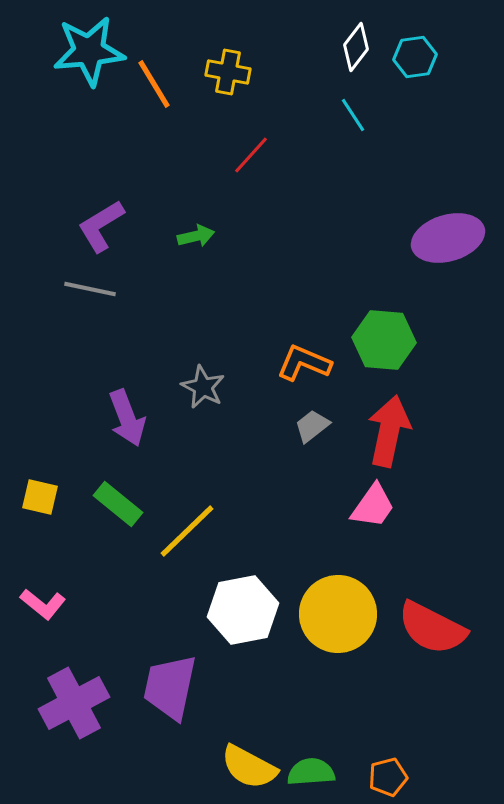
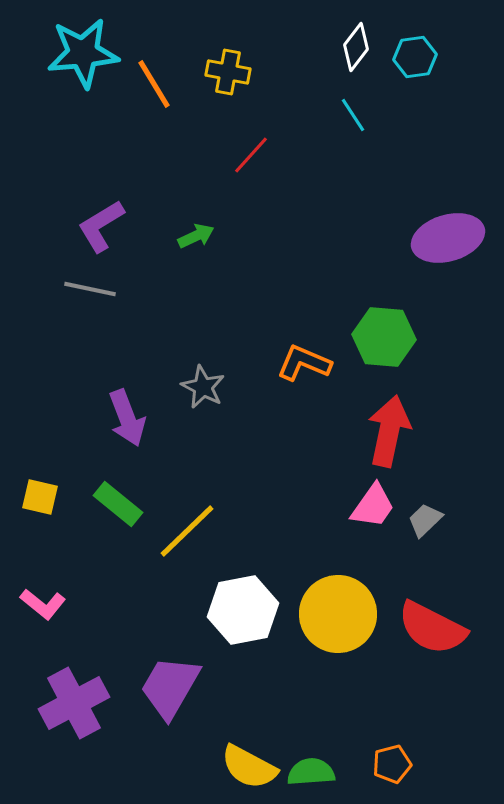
cyan star: moved 6 px left, 2 px down
green arrow: rotated 12 degrees counterclockwise
green hexagon: moved 3 px up
gray trapezoid: moved 113 px right, 94 px down; rotated 6 degrees counterclockwise
purple trapezoid: rotated 18 degrees clockwise
orange pentagon: moved 4 px right, 13 px up
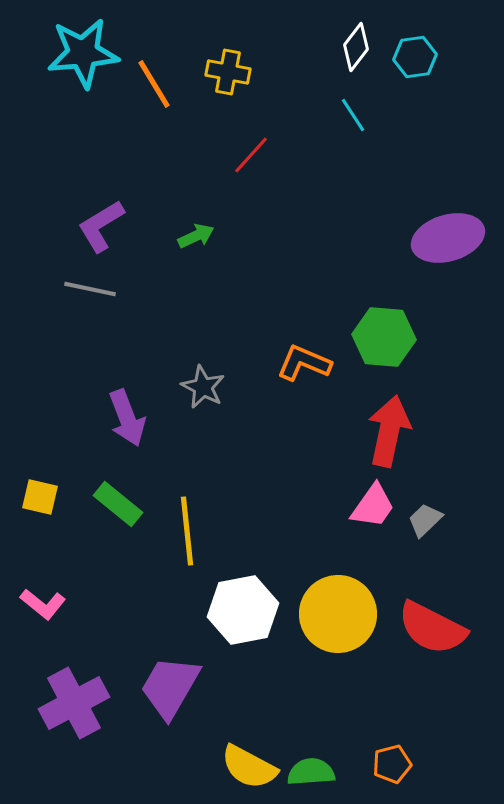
yellow line: rotated 52 degrees counterclockwise
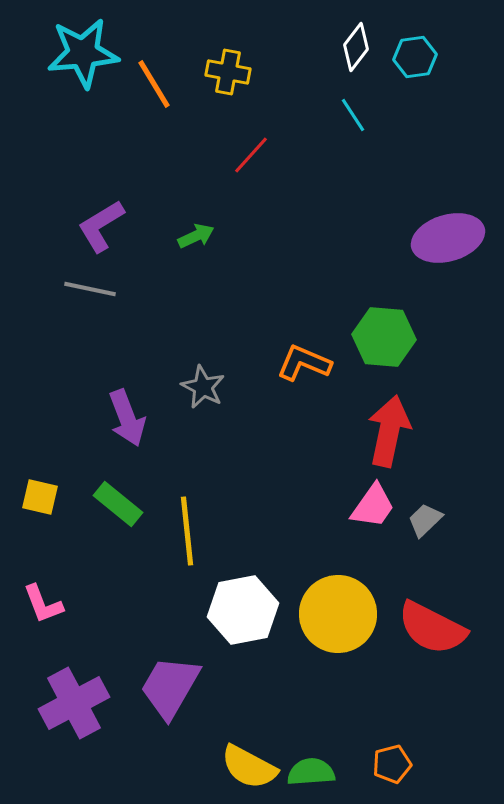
pink L-shape: rotated 30 degrees clockwise
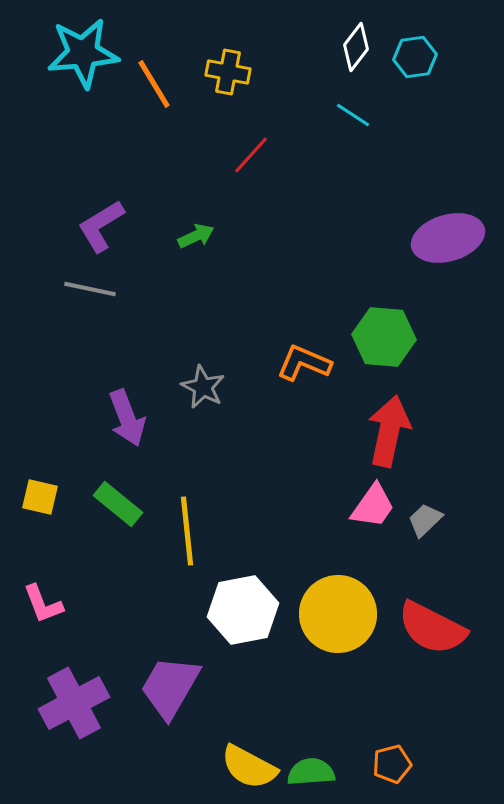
cyan line: rotated 24 degrees counterclockwise
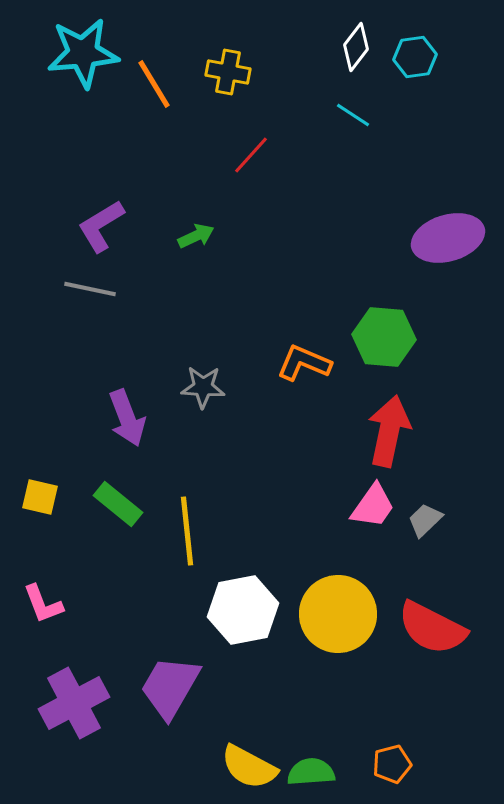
gray star: rotated 24 degrees counterclockwise
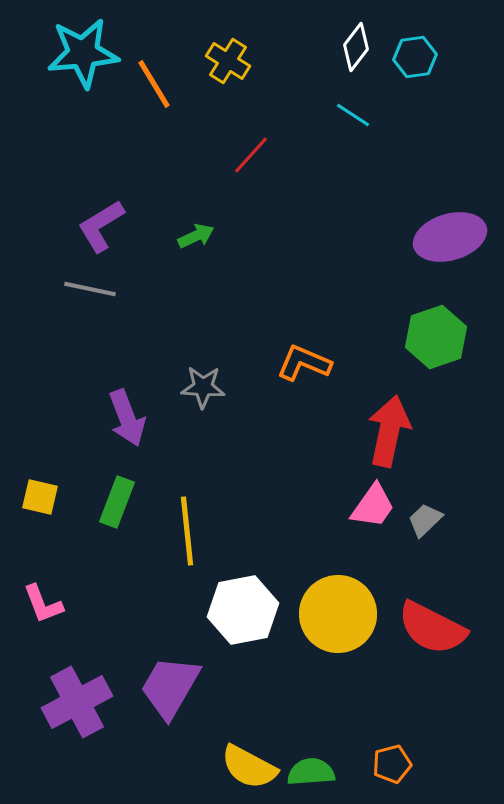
yellow cross: moved 11 px up; rotated 21 degrees clockwise
purple ellipse: moved 2 px right, 1 px up
green hexagon: moved 52 px right; rotated 24 degrees counterclockwise
green rectangle: moved 1 px left, 2 px up; rotated 72 degrees clockwise
purple cross: moved 3 px right, 1 px up
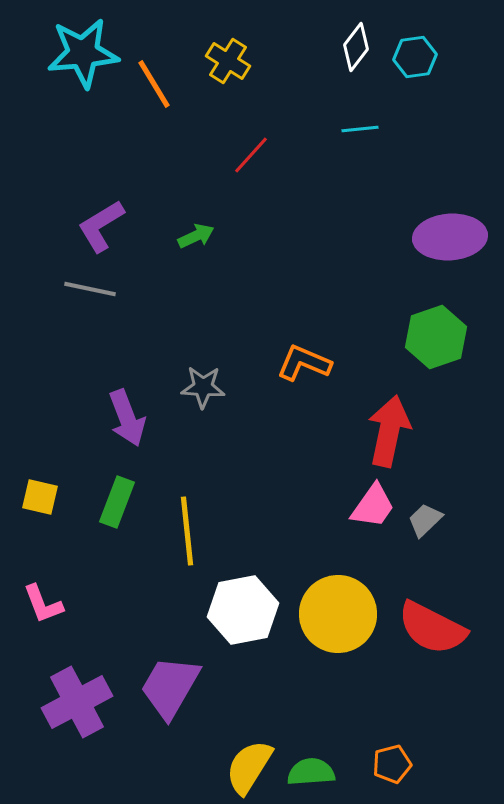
cyan line: moved 7 px right, 14 px down; rotated 39 degrees counterclockwise
purple ellipse: rotated 12 degrees clockwise
yellow semicircle: rotated 94 degrees clockwise
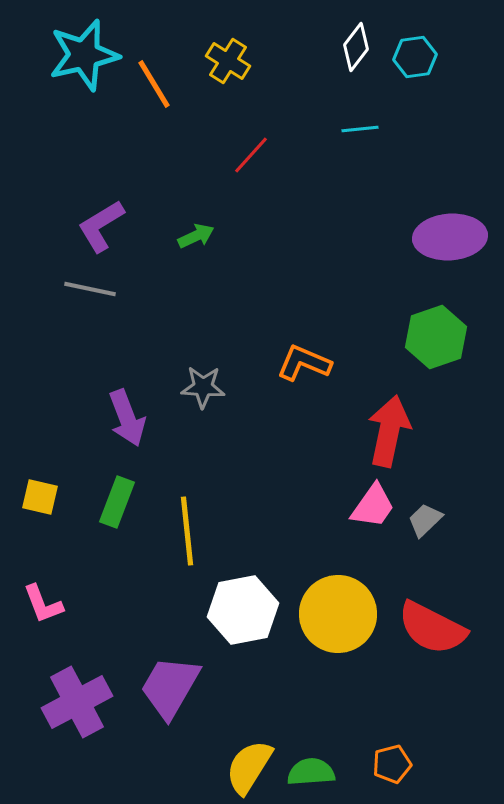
cyan star: moved 1 px right, 2 px down; rotated 8 degrees counterclockwise
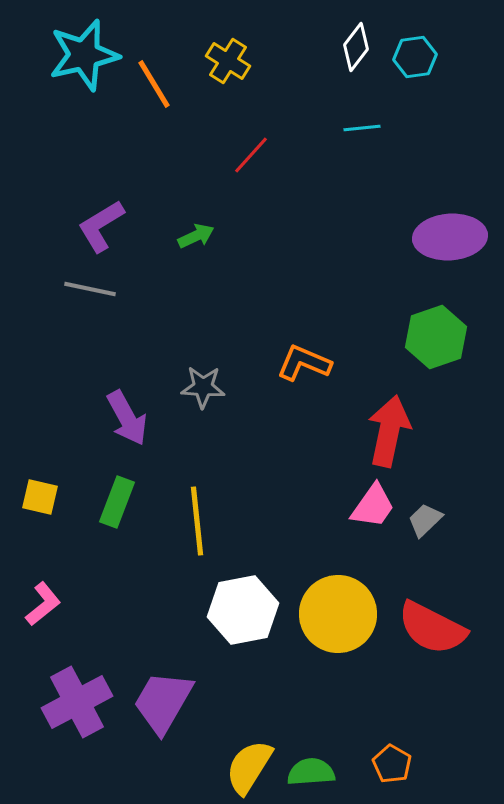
cyan line: moved 2 px right, 1 px up
purple arrow: rotated 8 degrees counterclockwise
yellow line: moved 10 px right, 10 px up
pink L-shape: rotated 108 degrees counterclockwise
purple trapezoid: moved 7 px left, 15 px down
orange pentagon: rotated 27 degrees counterclockwise
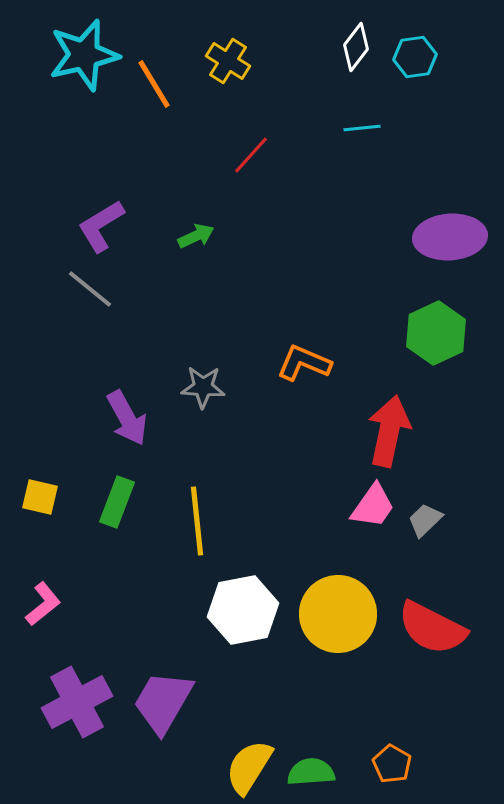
gray line: rotated 27 degrees clockwise
green hexagon: moved 4 px up; rotated 6 degrees counterclockwise
